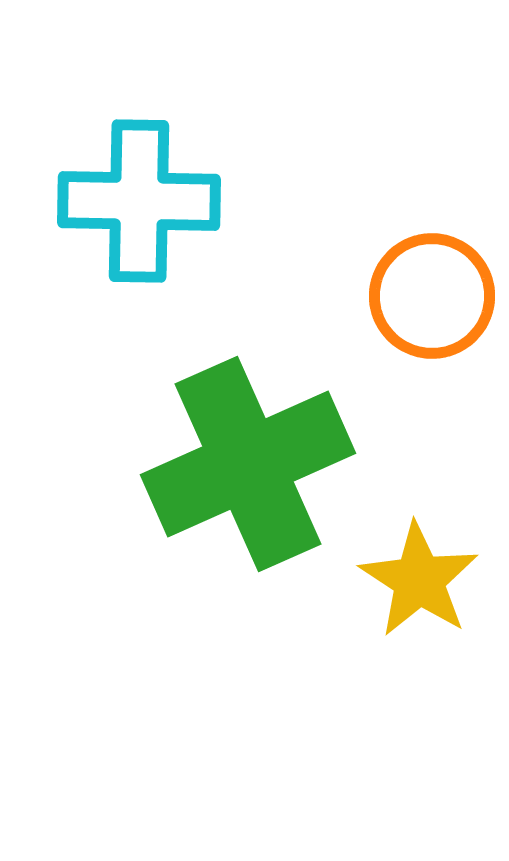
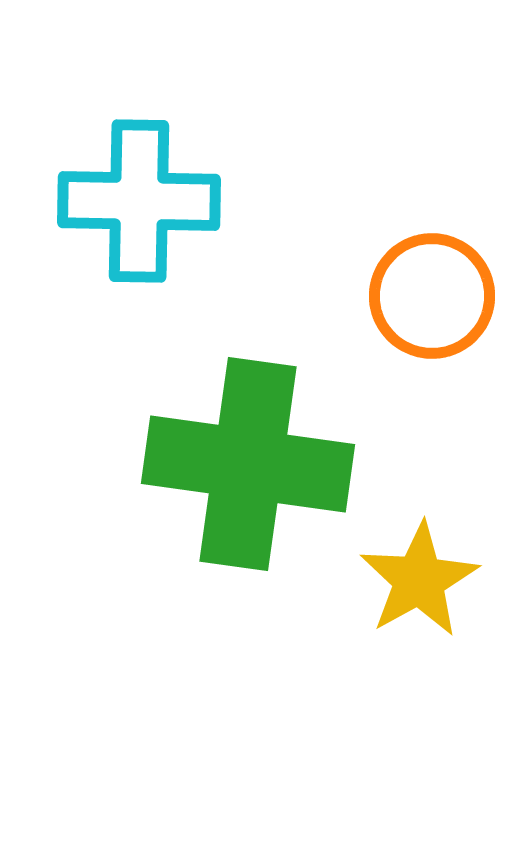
green cross: rotated 32 degrees clockwise
yellow star: rotated 10 degrees clockwise
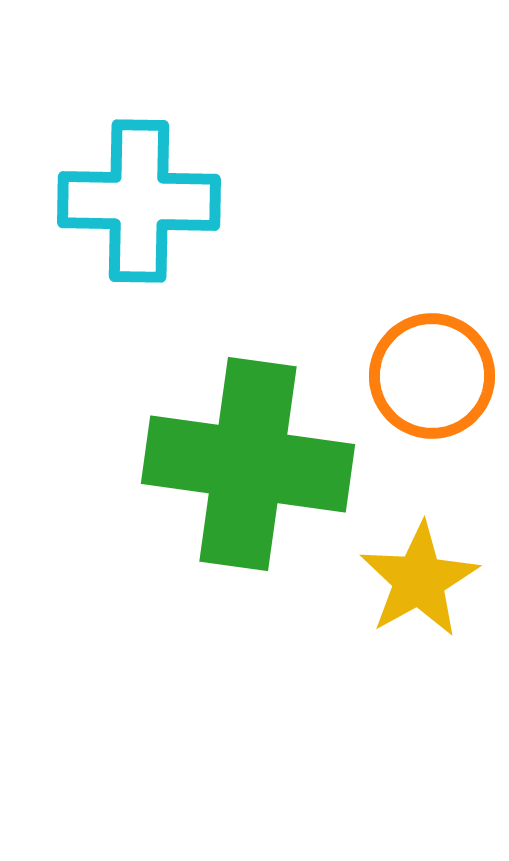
orange circle: moved 80 px down
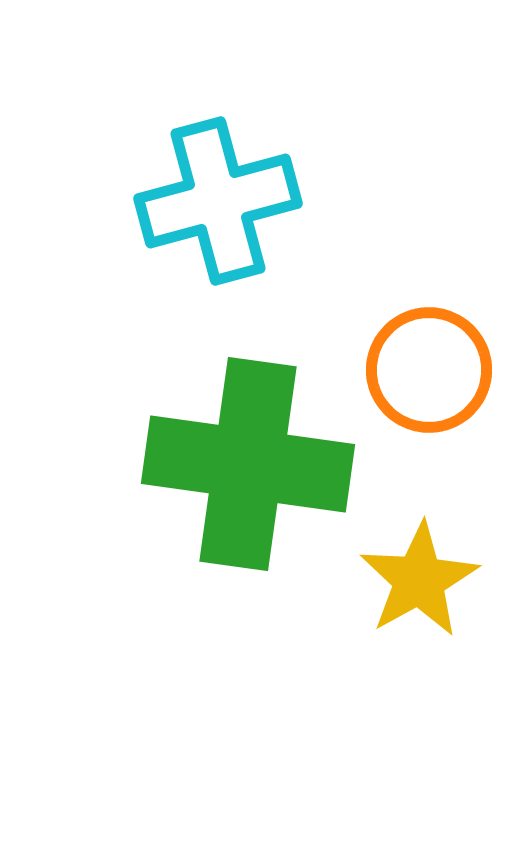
cyan cross: moved 79 px right; rotated 16 degrees counterclockwise
orange circle: moved 3 px left, 6 px up
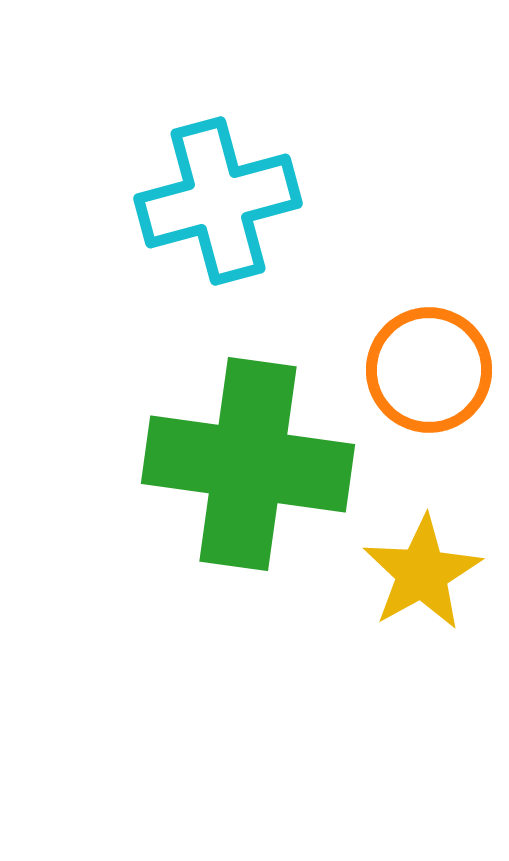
yellow star: moved 3 px right, 7 px up
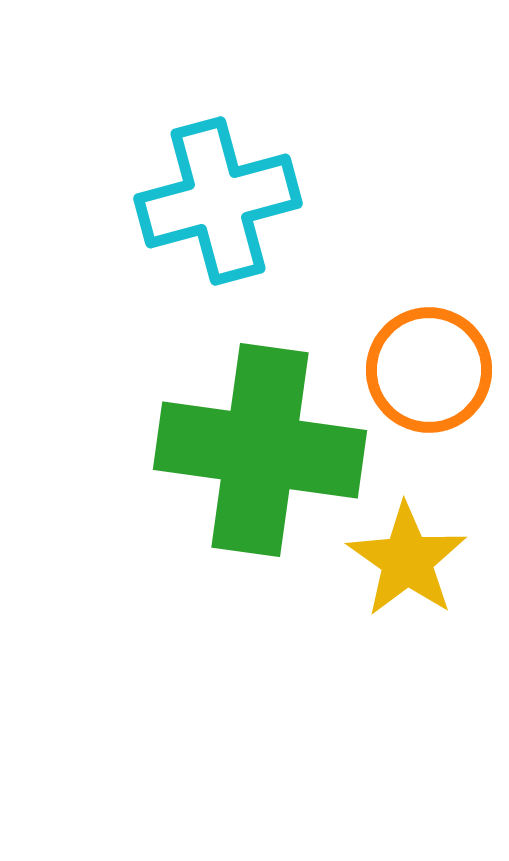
green cross: moved 12 px right, 14 px up
yellow star: moved 15 px left, 13 px up; rotated 8 degrees counterclockwise
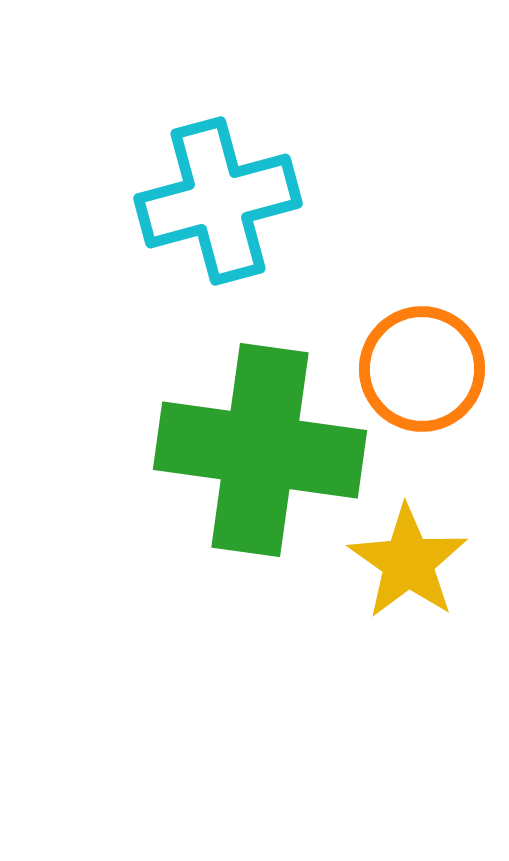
orange circle: moved 7 px left, 1 px up
yellow star: moved 1 px right, 2 px down
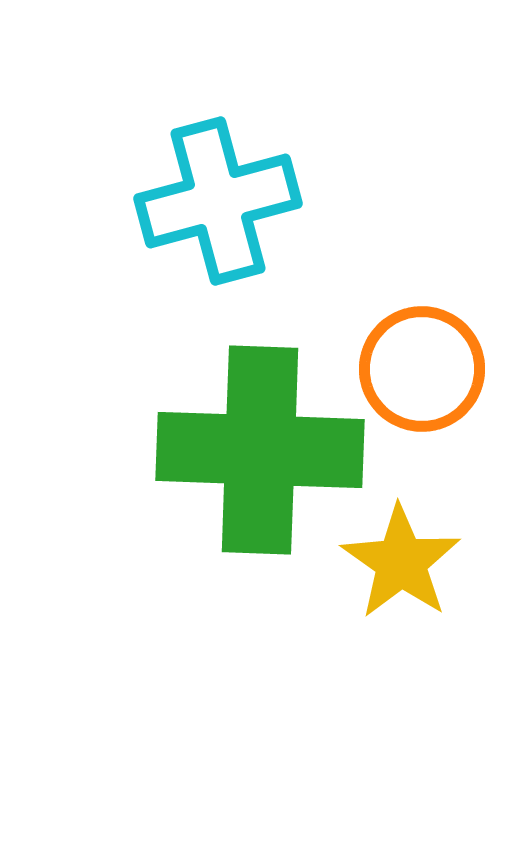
green cross: rotated 6 degrees counterclockwise
yellow star: moved 7 px left
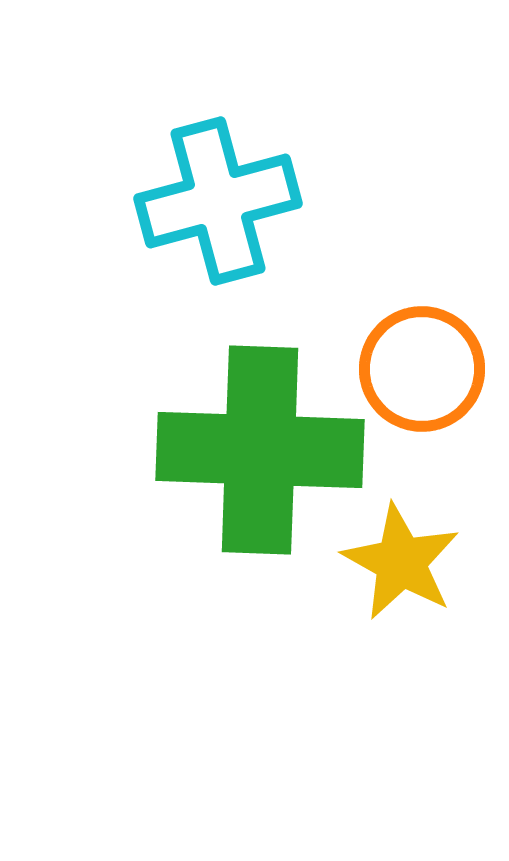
yellow star: rotated 6 degrees counterclockwise
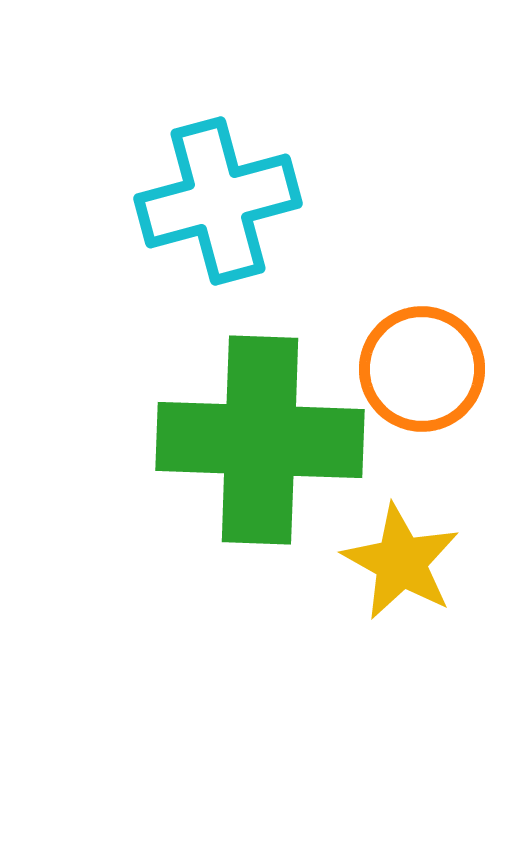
green cross: moved 10 px up
